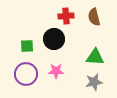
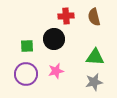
pink star: rotated 14 degrees counterclockwise
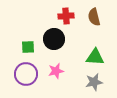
green square: moved 1 px right, 1 px down
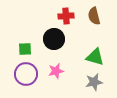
brown semicircle: moved 1 px up
green square: moved 3 px left, 2 px down
green triangle: rotated 12 degrees clockwise
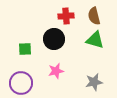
green triangle: moved 17 px up
purple circle: moved 5 px left, 9 px down
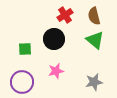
red cross: moved 1 px left, 1 px up; rotated 28 degrees counterclockwise
green triangle: rotated 24 degrees clockwise
purple circle: moved 1 px right, 1 px up
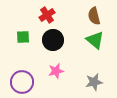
red cross: moved 18 px left
black circle: moved 1 px left, 1 px down
green square: moved 2 px left, 12 px up
